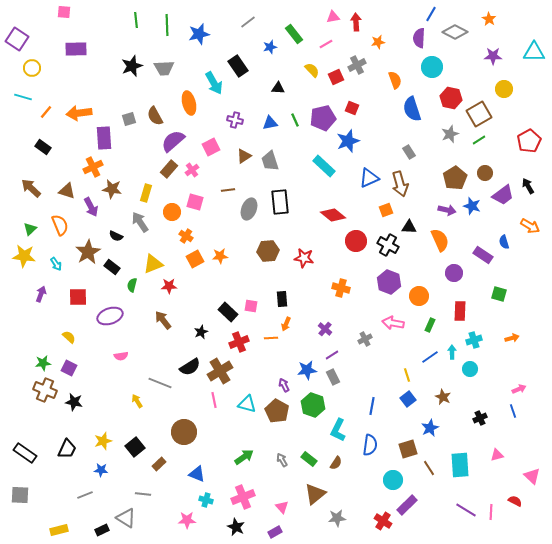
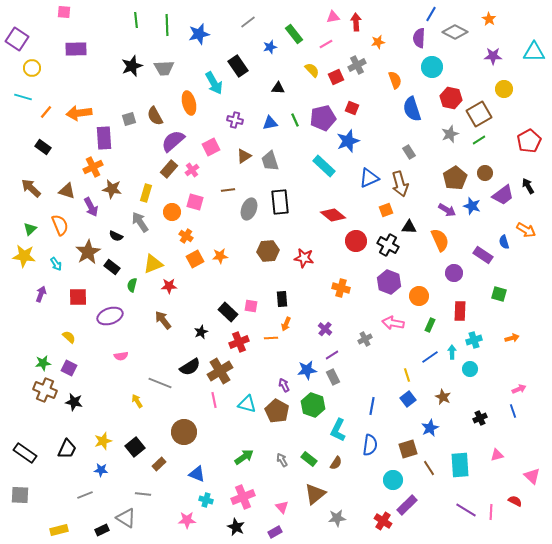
purple arrow at (447, 210): rotated 18 degrees clockwise
orange arrow at (530, 226): moved 4 px left, 4 px down
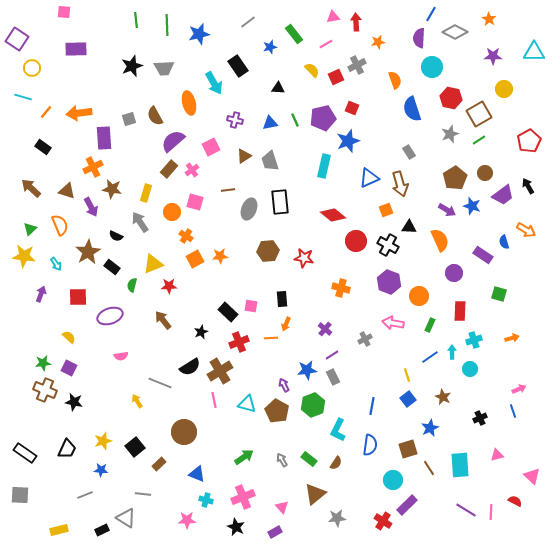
cyan rectangle at (324, 166): rotated 60 degrees clockwise
green hexagon at (313, 405): rotated 20 degrees clockwise
